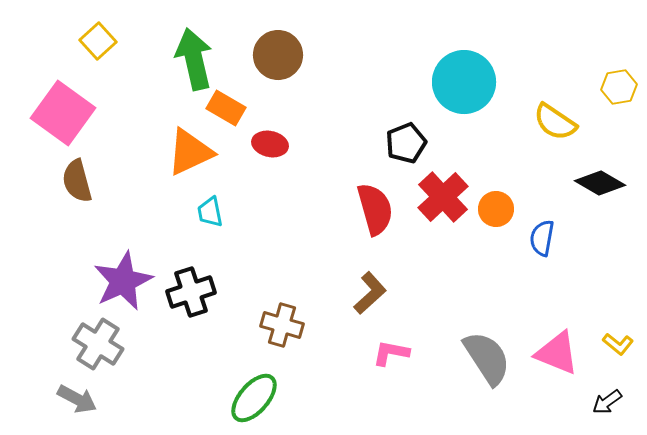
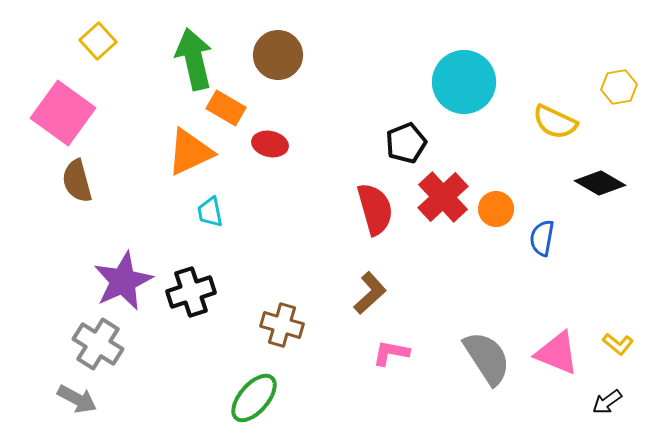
yellow semicircle: rotated 9 degrees counterclockwise
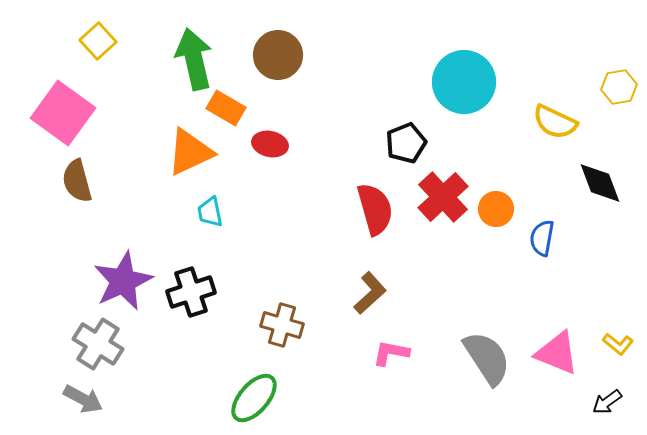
black diamond: rotated 39 degrees clockwise
gray arrow: moved 6 px right
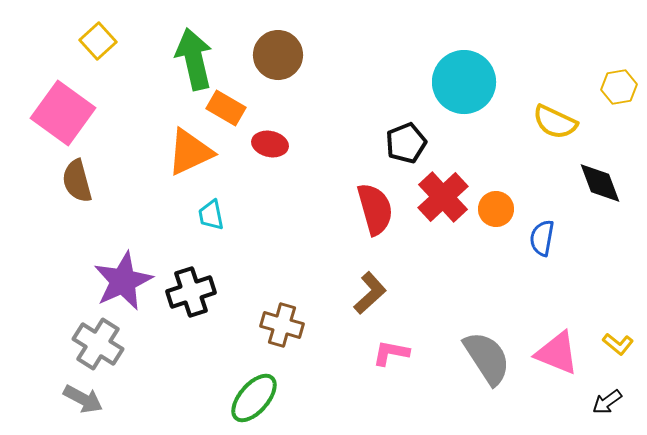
cyan trapezoid: moved 1 px right, 3 px down
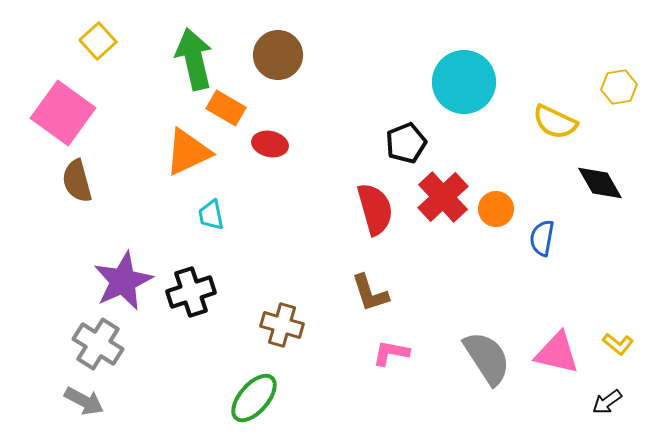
orange triangle: moved 2 px left
black diamond: rotated 9 degrees counterclockwise
brown L-shape: rotated 114 degrees clockwise
pink triangle: rotated 9 degrees counterclockwise
gray arrow: moved 1 px right, 2 px down
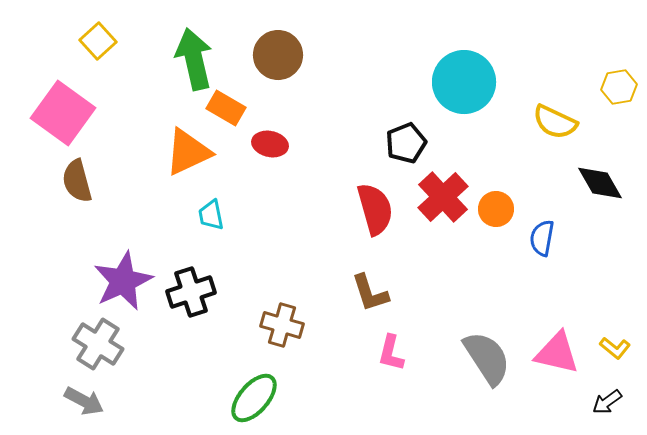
yellow L-shape: moved 3 px left, 4 px down
pink L-shape: rotated 87 degrees counterclockwise
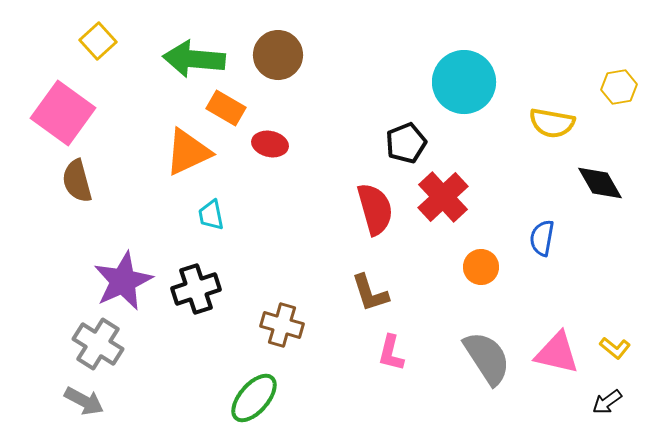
green arrow: rotated 72 degrees counterclockwise
yellow semicircle: moved 3 px left, 1 px down; rotated 15 degrees counterclockwise
orange circle: moved 15 px left, 58 px down
black cross: moved 5 px right, 3 px up
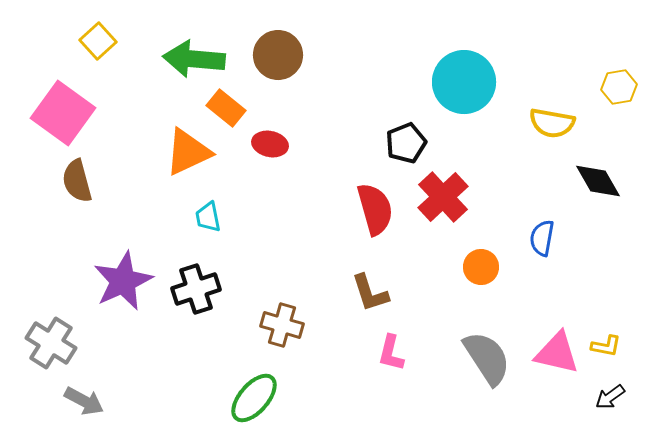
orange rectangle: rotated 9 degrees clockwise
black diamond: moved 2 px left, 2 px up
cyan trapezoid: moved 3 px left, 2 px down
gray cross: moved 47 px left, 1 px up
yellow L-shape: moved 9 px left, 2 px up; rotated 28 degrees counterclockwise
black arrow: moved 3 px right, 5 px up
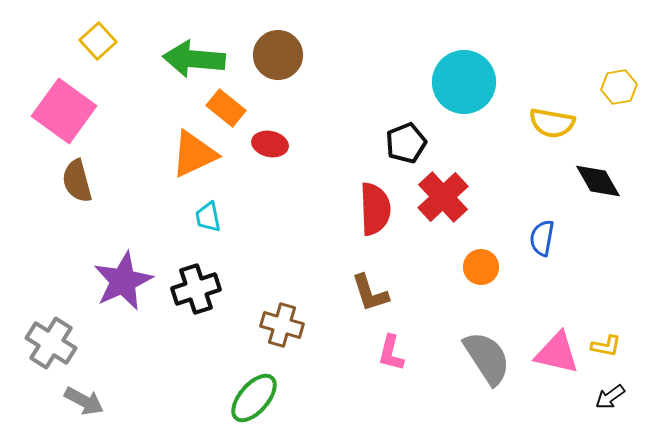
pink square: moved 1 px right, 2 px up
orange triangle: moved 6 px right, 2 px down
red semicircle: rotated 14 degrees clockwise
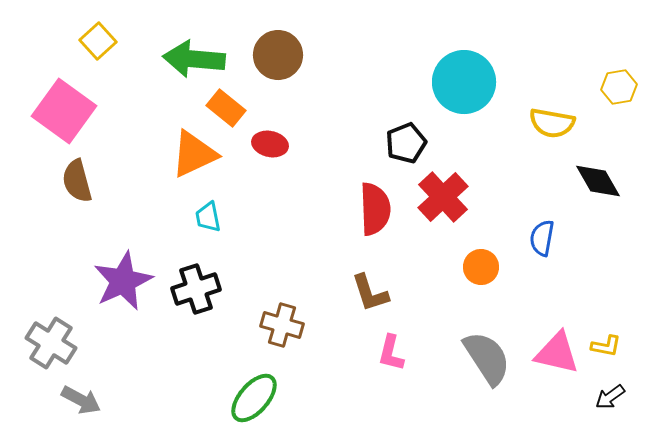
gray arrow: moved 3 px left, 1 px up
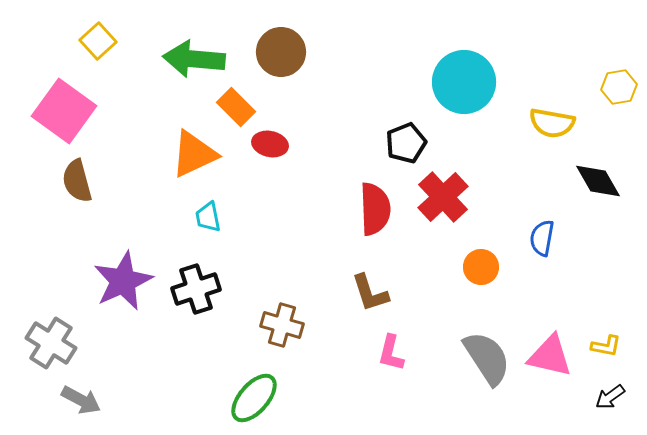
brown circle: moved 3 px right, 3 px up
orange rectangle: moved 10 px right, 1 px up; rotated 6 degrees clockwise
pink triangle: moved 7 px left, 3 px down
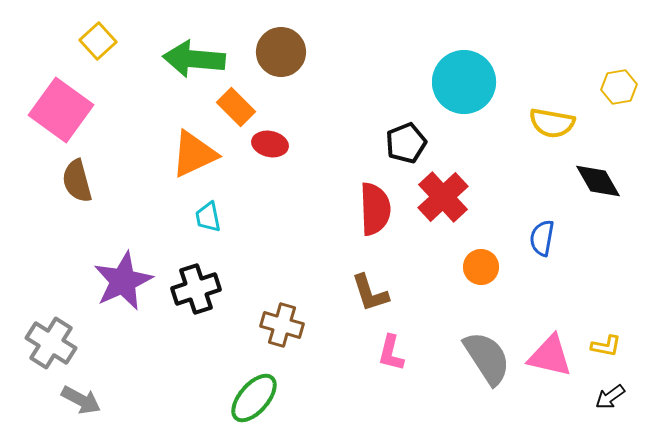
pink square: moved 3 px left, 1 px up
